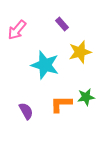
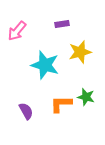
purple rectangle: rotated 56 degrees counterclockwise
pink arrow: moved 1 px down
green star: rotated 24 degrees clockwise
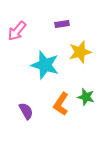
orange L-shape: rotated 55 degrees counterclockwise
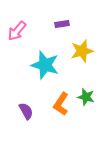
yellow star: moved 2 px right, 1 px up
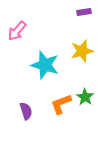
purple rectangle: moved 22 px right, 12 px up
green star: moved 1 px left; rotated 18 degrees clockwise
orange L-shape: rotated 35 degrees clockwise
purple semicircle: rotated 12 degrees clockwise
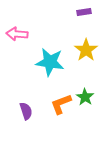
pink arrow: moved 3 px down; rotated 55 degrees clockwise
yellow star: moved 4 px right, 1 px up; rotated 20 degrees counterclockwise
cyan star: moved 5 px right, 3 px up; rotated 8 degrees counterclockwise
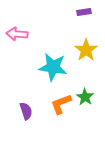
cyan star: moved 3 px right, 5 px down
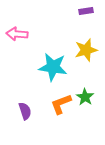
purple rectangle: moved 2 px right, 1 px up
yellow star: rotated 20 degrees clockwise
purple semicircle: moved 1 px left
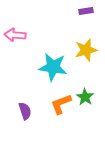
pink arrow: moved 2 px left, 1 px down
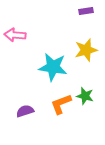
green star: moved 1 px up; rotated 18 degrees counterclockwise
purple semicircle: rotated 90 degrees counterclockwise
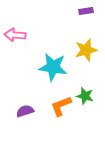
orange L-shape: moved 2 px down
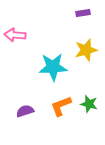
purple rectangle: moved 3 px left, 2 px down
cyan star: rotated 12 degrees counterclockwise
green star: moved 4 px right, 8 px down
